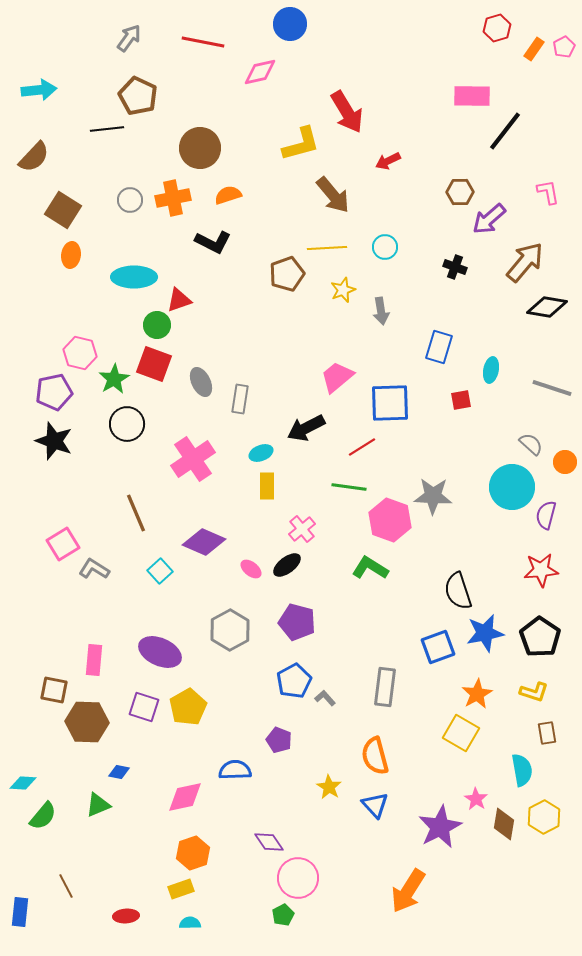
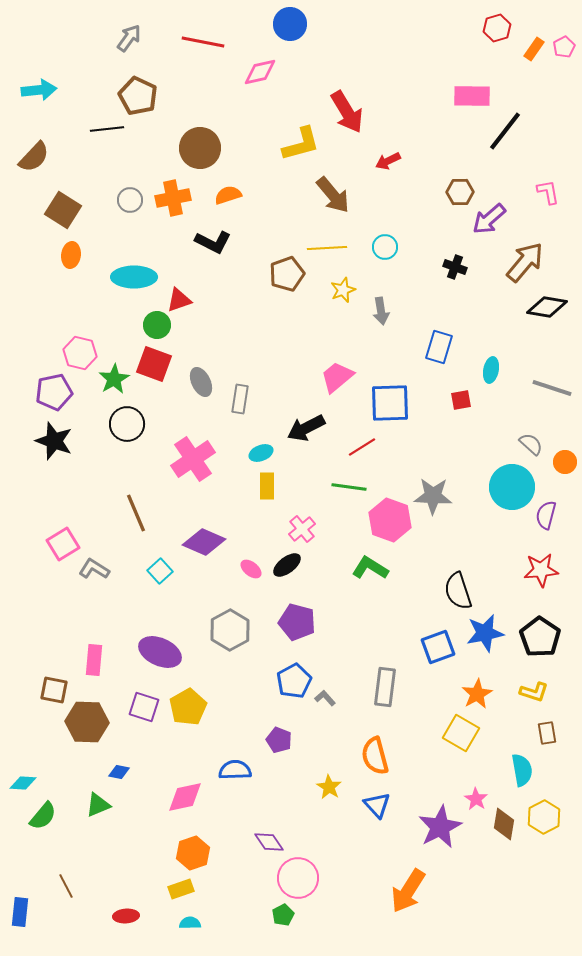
blue triangle at (375, 805): moved 2 px right
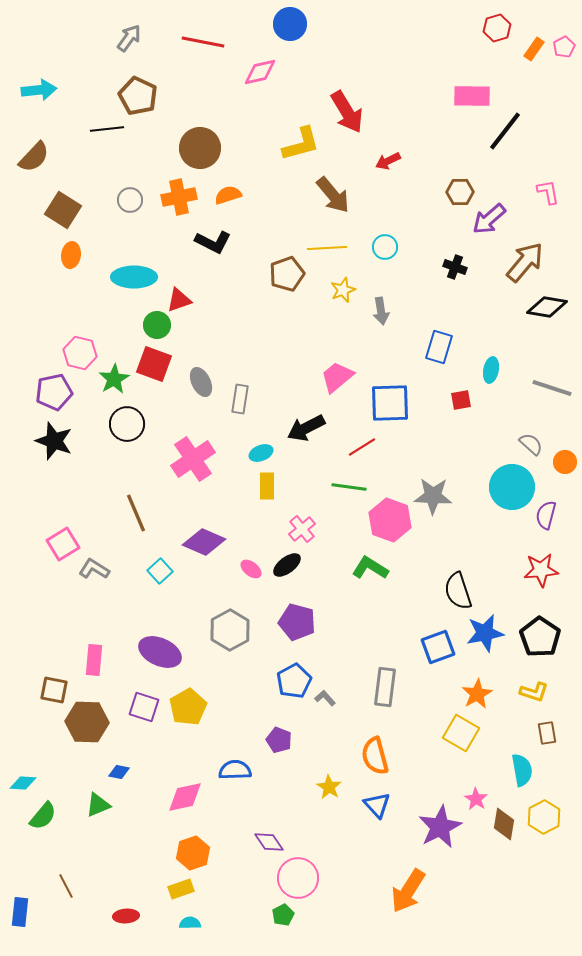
orange cross at (173, 198): moved 6 px right, 1 px up
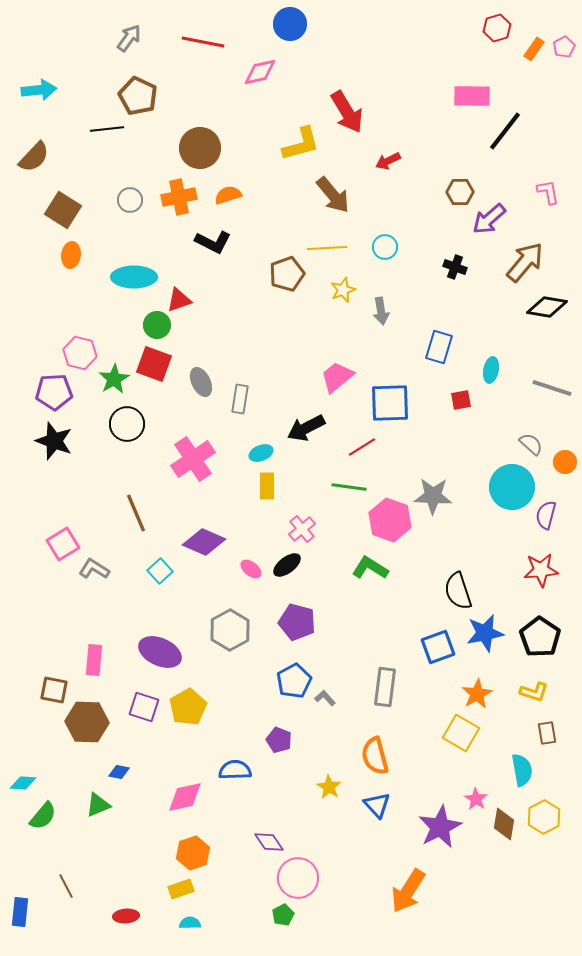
purple pentagon at (54, 392): rotated 9 degrees clockwise
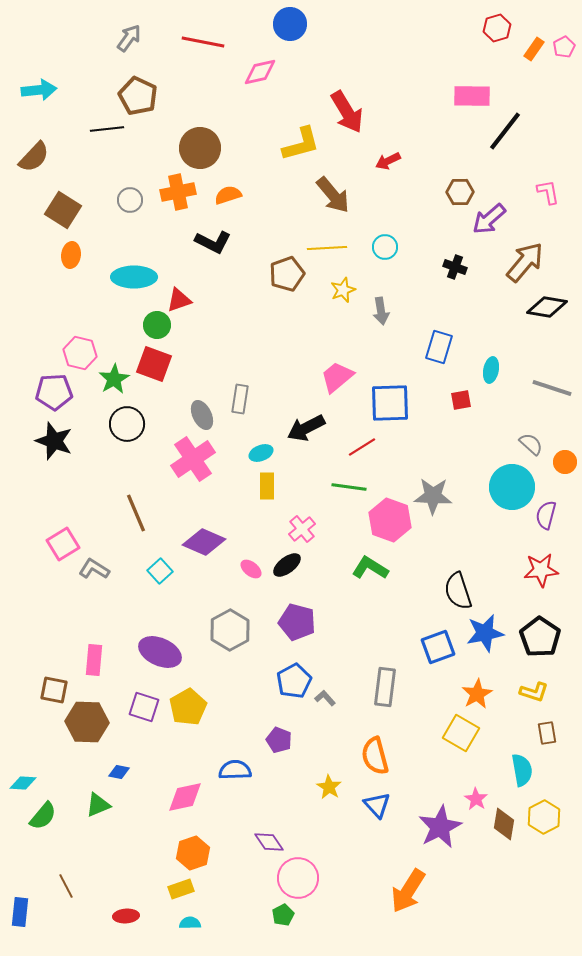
orange cross at (179, 197): moved 1 px left, 5 px up
gray ellipse at (201, 382): moved 1 px right, 33 px down
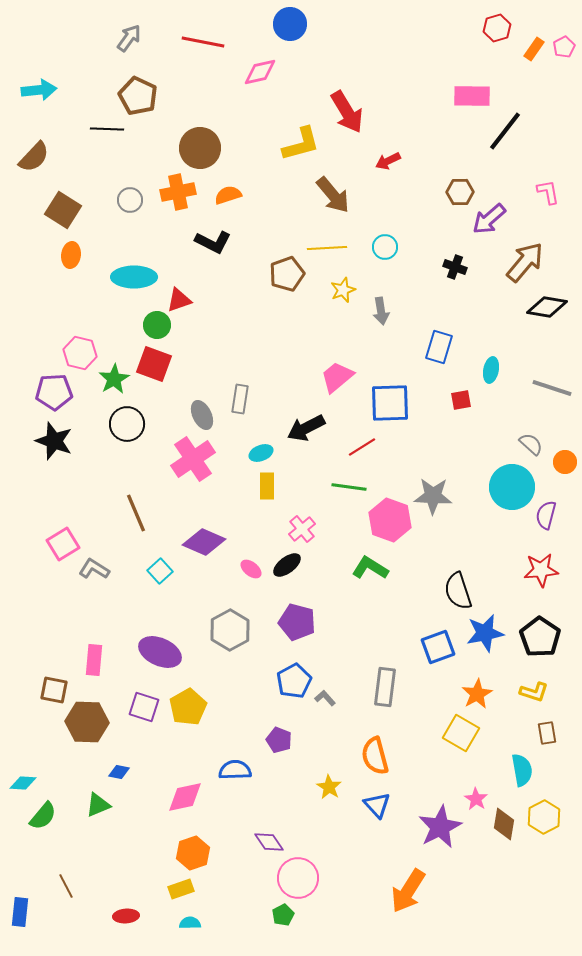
black line at (107, 129): rotated 8 degrees clockwise
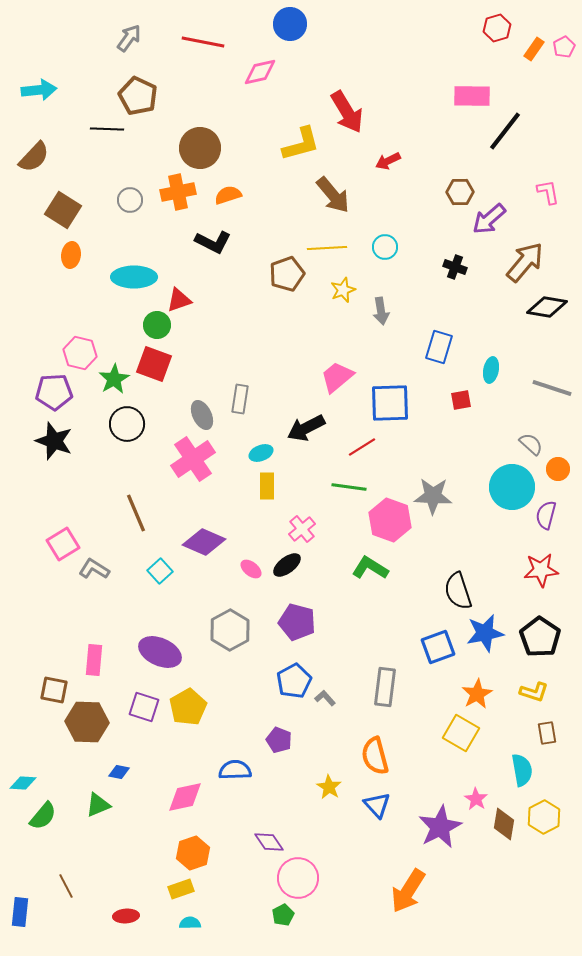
orange circle at (565, 462): moved 7 px left, 7 px down
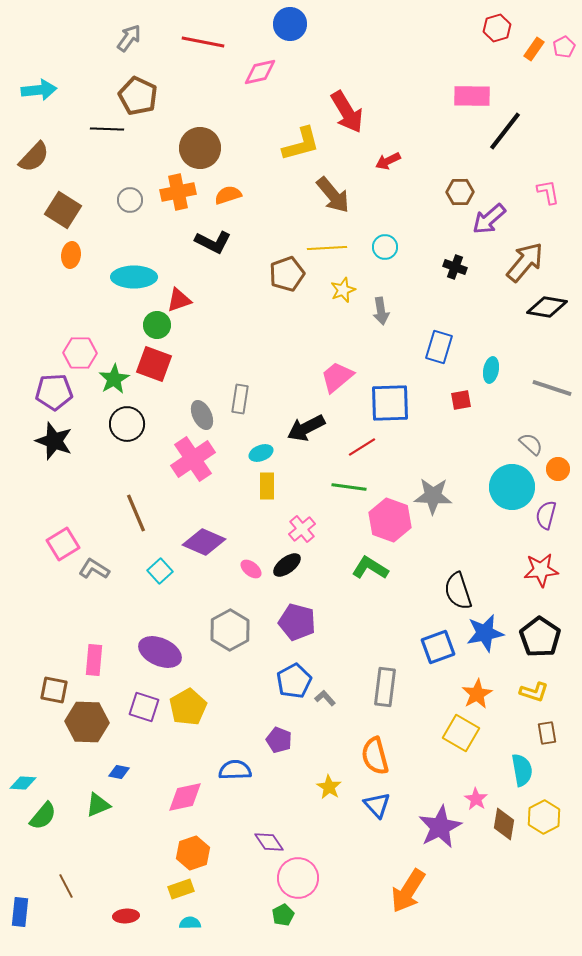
pink hexagon at (80, 353): rotated 12 degrees counterclockwise
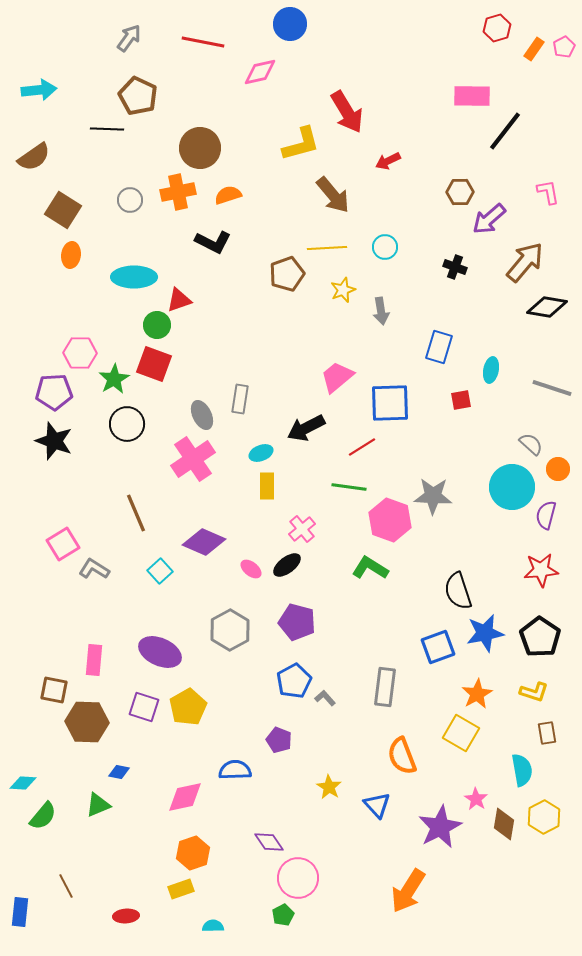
brown semicircle at (34, 157): rotated 12 degrees clockwise
orange semicircle at (375, 756): moved 27 px right; rotated 6 degrees counterclockwise
cyan semicircle at (190, 923): moved 23 px right, 3 px down
